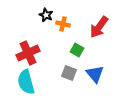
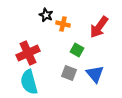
cyan semicircle: moved 3 px right
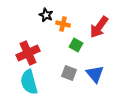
green square: moved 1 px left, 5 px up
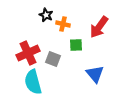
green square: rotated 32 degrees counterclockwise
gray square: moved 16 px left, 14 px up
cyan semicircle: moved 4 px right
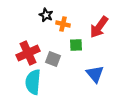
cyan semicircle: rotated 20 degrees clockwise
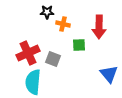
black star: moved 1 px right, 3 px up; rotated 24 degrees counterclockwise
red arrow: rotated 35 degrees counterclockwise
green square: moved 3 px right
blue triangle: moved 14 px right
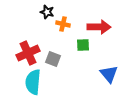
black star: rotated 16 degrees clockwise
red arrow: rotated 90 degrees counterclockwise
green square: moved 4 px right
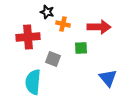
green square: moved 2 px left, 3 px down
red cross: moved 16 px up; rotated 20 degrees clockwise
blue triangle: moved 1 px left, 4 px down
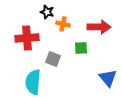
red cross: moved 1 px left, 1 px down
